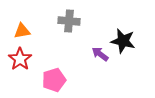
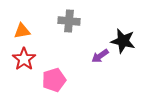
purple arrow: moved 2 px down; rotated 72 degrees counterclockwise
red star: moved 4 px right
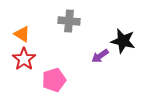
orange triangle: moved 3 px down; rotated 42 degrees clockwise
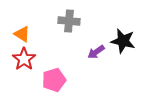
purple arrow: moved 4 px left, 4 px up
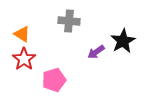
black star: rotated 30 degrees clockwise
